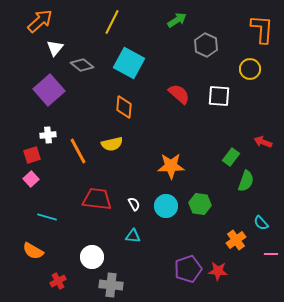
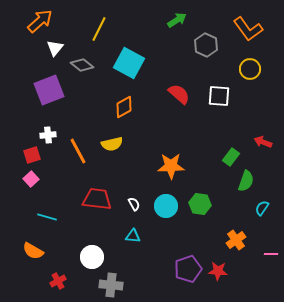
yellow line: moved 13 px left, 7 px down
orange L-shape: moved 14 px left; rotated 140 degrees clockwise
purple square: rotated 20 degrees clockwise
orange diamond: rotated 55 degrees clockwise
cyan semicircle: moved 1 px right, 15 px up; rotated 77 degrees clockwise
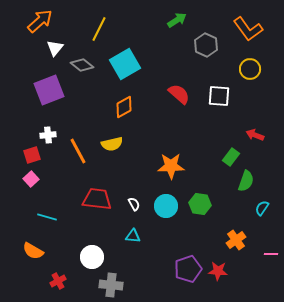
cyan square: moved 4 px left, 1 px down; rotated 32 degrees clockwise
red arrow: moved 8 px left, 7 px up
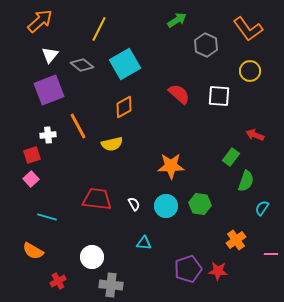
white triangle: moved 5 px left, 7 px down
yellow circle: moved 2 px down
orange line: moved 25 px up
cyan triangle: moved 11 px right, 7 px down
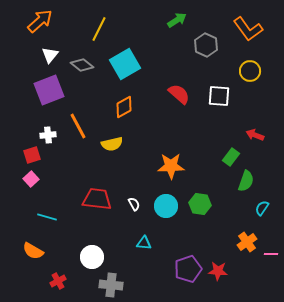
orange cross: moved 11 px right, 2 px down
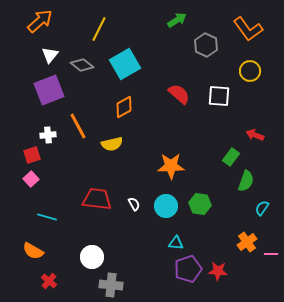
cyan triangle: moved 32 px right
red cross: moved 9 px left; rotated 21 degrees counterclockwise
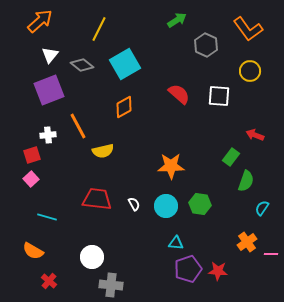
yellow semicircle: moved 9 px left, 7 px down
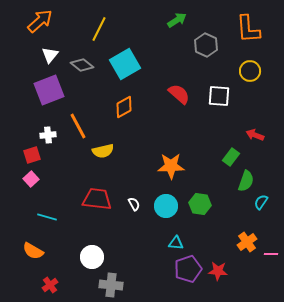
orange L-shape: rotated 32 degrees clockwise
cyan semicircle: moved 1 px left, 6 px up
red cross: moved 1 px right, 4 px down; rotated 14 degrees clockwise
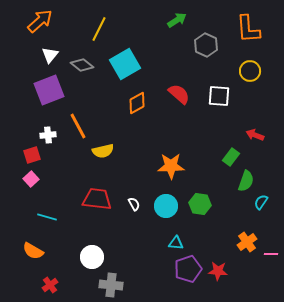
orange diamond: moved 13 px right, 4 px up
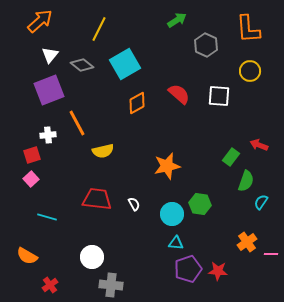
orange line: moved 1 px left, 3 px up
red arrow: moved 4 px right, 10 px down
orange star: moved 4 px left; rotated 12 degrees counterclockwise
cyan circle: moved 6 px right, 8 px down
orange semicircle: moved 6 px left, 5 px down
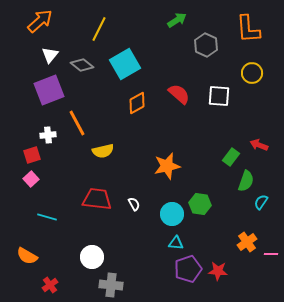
yellow circle: moved 2 px right, 2 px down
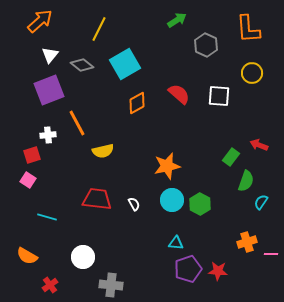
pink square: moved 3 px left, 1 px down; rotated 14 degrees counterclockwise
green hexagon: rotated 20 degrees clockwise
cyan circle: moved 14 px up
orange cross: rotated 18 degrees clockwise
white circle: moved 9 px left
